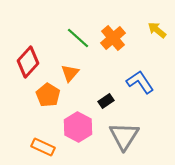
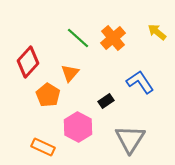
yellow arrow: moved 2 px down
gray triangle: moved 6 px right, 3 px down
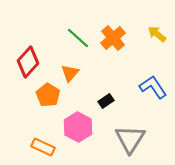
yellow arrow: moved 2 px down
blue L-shape: moved 13 px right, 5 px down
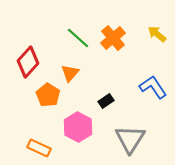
orange rectangle: moved 4 px left, 1 px down
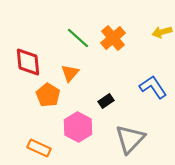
yellow arrow: moved 5 px right, 2 px up; rotated 54 degrees counterclockwise
red diamond: rotated 48 degrees counterclockwise
gray triangle: rotated 12 degrees clockwise
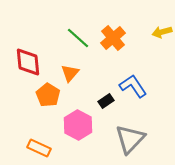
blue L-shape: moved 20 px left, 1 px up
pink hexagon: moved 2 px up
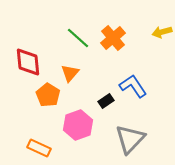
pink hexagon: rotated 12 degrees clockwise
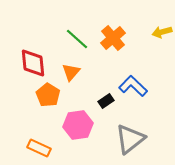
green line: moved 1 px left, 1 px down
red diamond: moved 5 px right, 1 px down
orange triangle: moved 1 px right, 1 px up
blue L-shape: rotated 12 degrees counterclockwise
pink hexagon: rotated 12 degrees clockwise
gray triangle: rotated 8 degrees clockwise
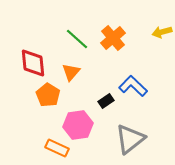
orange rectangle: moved 18 px right
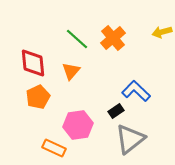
orange triangle: moved 1 px up
blue L-shape: moved 3 px right, 5 px down
orange pentagon: moved 10 px left, 2 px down; rotated 15 degrees clockwise
black rectangle: moved 10 px right, 10 px down
orange rectangle: moved 3 px left
